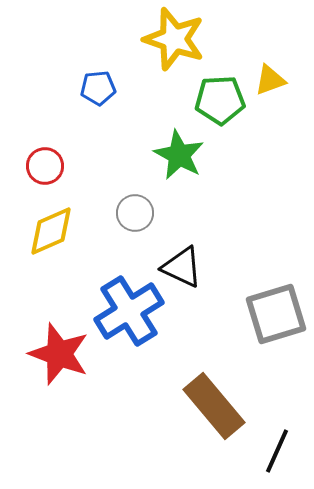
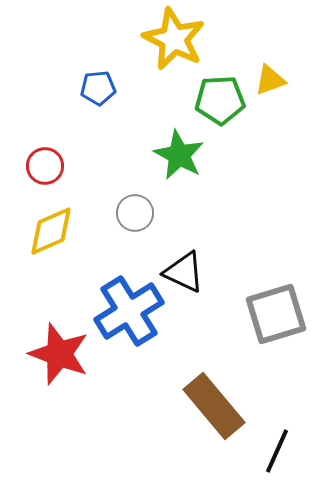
yellow star: rotated 8 degrees clockwise
black triangle: moved 2 px right, 5 px down
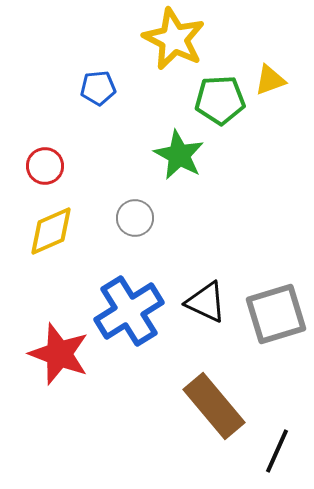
gray circle: moved 5 px down
black triangle: moved 22 px right, 30 px down
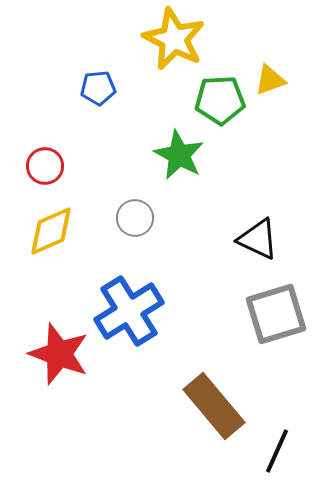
black triangle: moved 52 px right, 63 px up
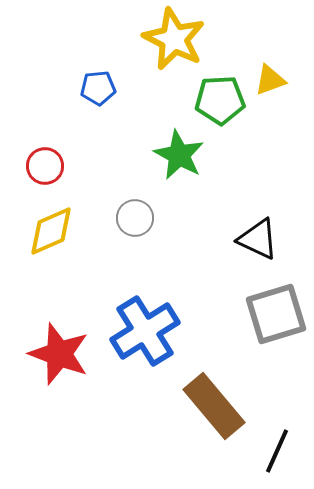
blue cross: moved 16 px right, 20 px down
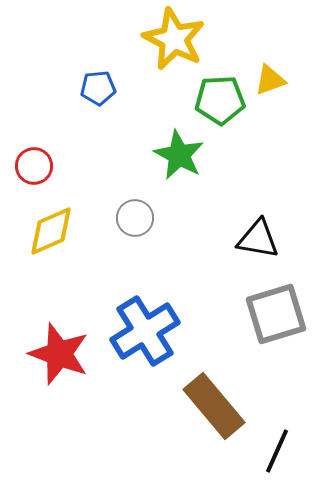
red circle: moved 11 px left
black triangle: rotated 15 degrees counterclockwise
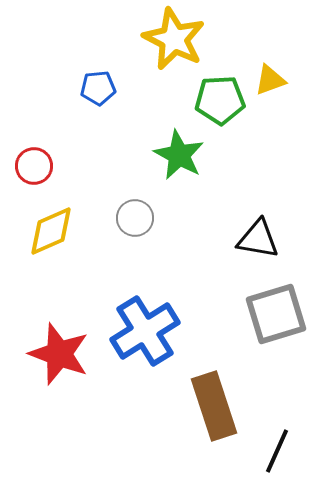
brown rectangle: rotated 22 degrees clockwise
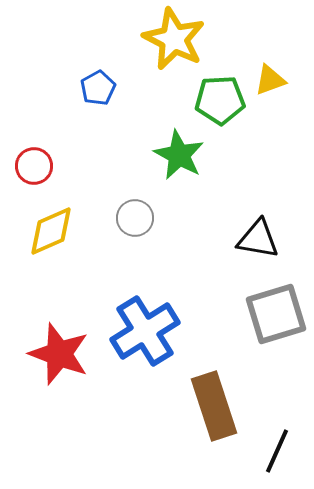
blue pentagon: rotated 24 degrees counterclockwise
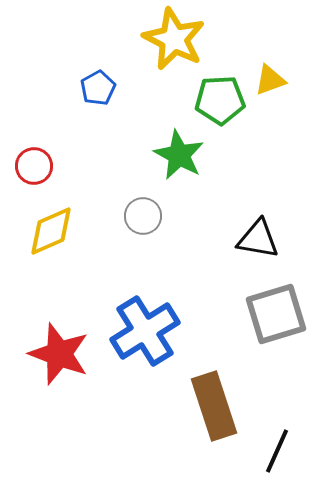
gray circle: moved 8 px right, 2 px up
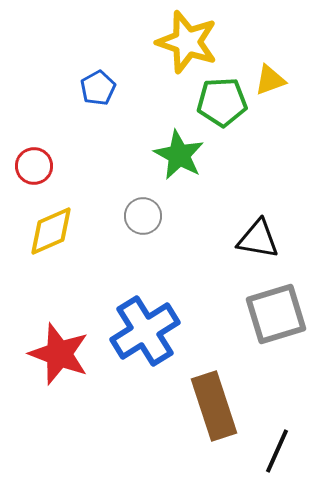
yellow star: moved 13 px right, 3 px down; rotated 8 degrees counterclockwise
green pentagon: moved 2 px right, 2 px down
